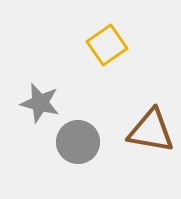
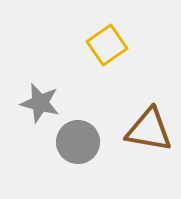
brown triangle: moved 2 px left, 1 px up
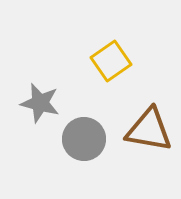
yellow square: moved 4 px right, 16 px down
gray circle: moved 6 px right, 3 px up
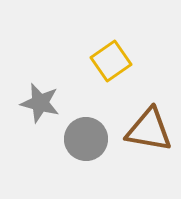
gray circle: moved 2 px right
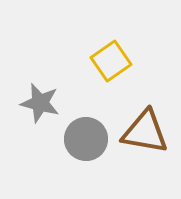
brown triangle: moved 4 px left, 2 px down
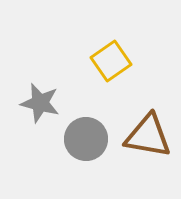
brown triangle: moved 3 px right, 4 px down
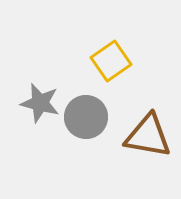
gray circle: moved 22 px up
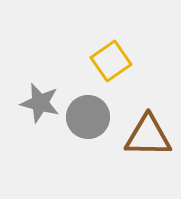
gray circle: moved 2 px right
brown triangle: rotated 9 degrees counterclockwise
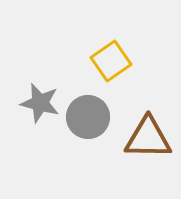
brown triangle: moved 2 px down
